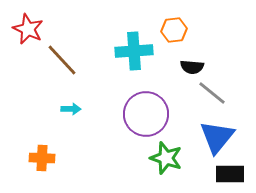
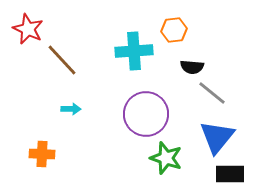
orange cross: moved 4 px up
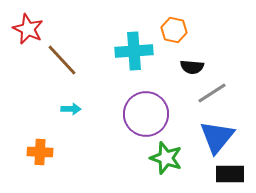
orange hexagon: rotated 20 degrees clockwise
gray line: rotated 72 degrees counterclockwise
orange cross: moved 2 px left, 2 px up
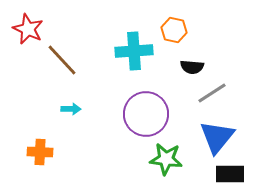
green star: moved 1 px down; rotated 12 degrees counterclockwise
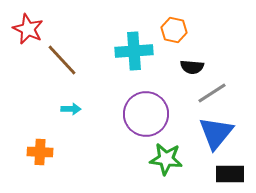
blue triangle: moved 1 px left, 4 px up
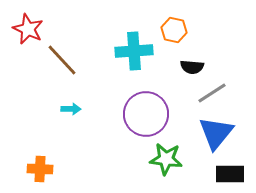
orange cross: moved 17 px down
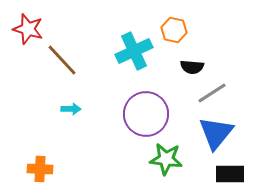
red star: rotated 8 degrees counterclockwise
cyan cross: rotated 21 degrees counterclockwise
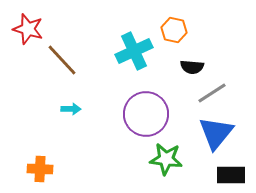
black rectangle: moved 1 px right, 1 px down
